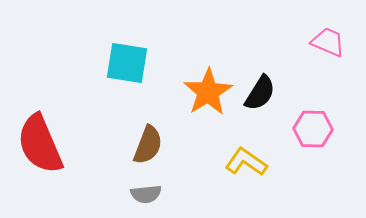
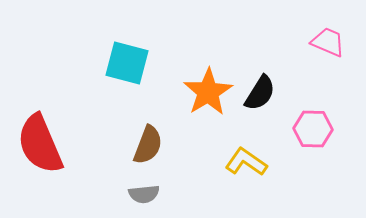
cyan square: rotated 6 degrees clockwise
gray semicircle: moved 2 px left
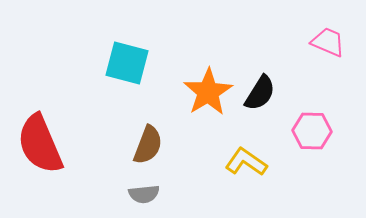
pink hexagon: moved 1 px left, 2 px down
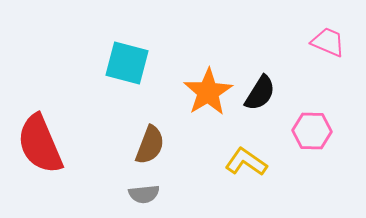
brown semicircle: moved 2 px right
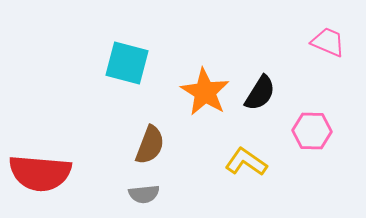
orange star: moved 3 px left; rotated 9 degrees counterclockwise
red semicircle: moved 29 px down; rotated 62 degrees counterclockwise
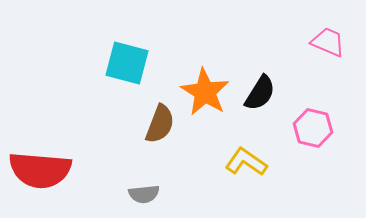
pink hexagon: moved 1 px right, 3 px up; rotated 12 degrees clockwise
brown semicircle: moved 10 px right, 21 px up
red semicircle: moved 3 px up
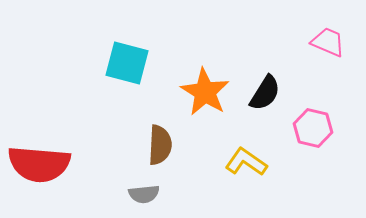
black semicircle: moved 5 px right
brown semicircle: moved 21 px down; rotated 18 degrees counterclockwise
red semicircle: moved 1 px left, 6 px up
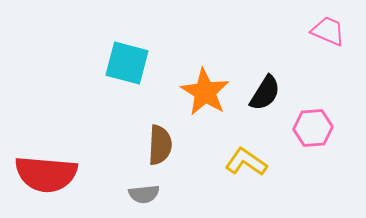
pink trapezoid: moved 11 px up
pink hexagon: rotated 18 degrees counterclockwise
red semicircle: moved 7 px right, 10 px down
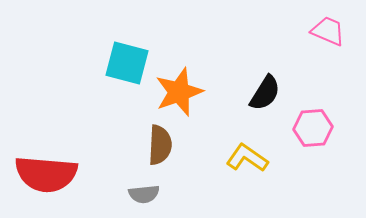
orange star: moved 26 px left; rotated 21 degrees clockwise
yellow L-shape: moved 1 px right, 4 px up
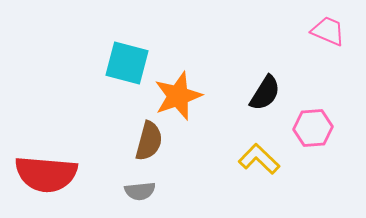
orange star: moved 1 px left, 4 px down
brown semicircle: moved 11 px left, 4 px up; rotated 12 degrees clockwise
yellow L-shape: moved 12 px right, 1 px down; rotated 9 degrees clockwise
gray semicircle: moved 4 px left, 3 px up
